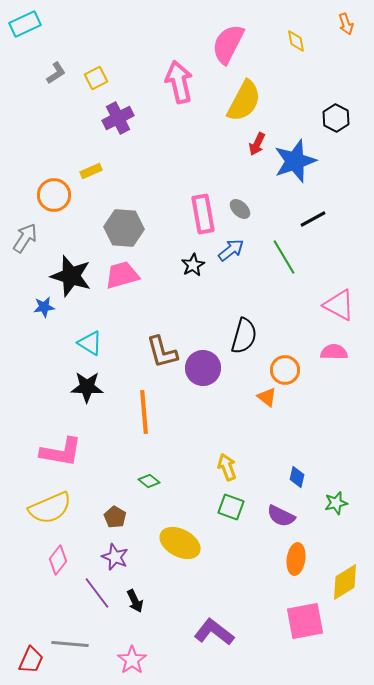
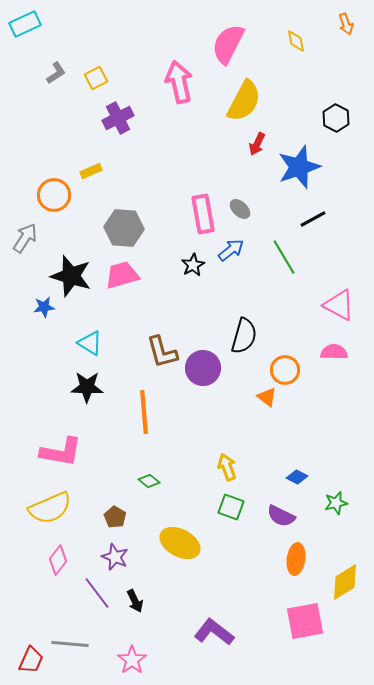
blue star at (295, 161): moved 4 px right, 6 px down
blue diamond at (297, 477): rotated 75 degrees counterclockwise
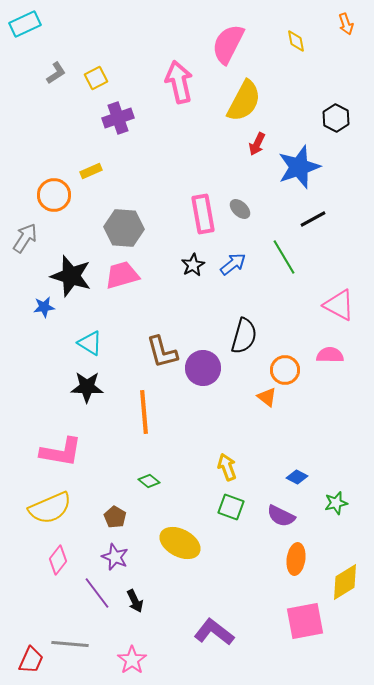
purple cross at (118, 118): rotated 8 degrees clockwise
blue arrow at (231, 250): moved 2 px right, 14 px down
pink semicircle at (334, 352): moved 4 px left, 3 px down
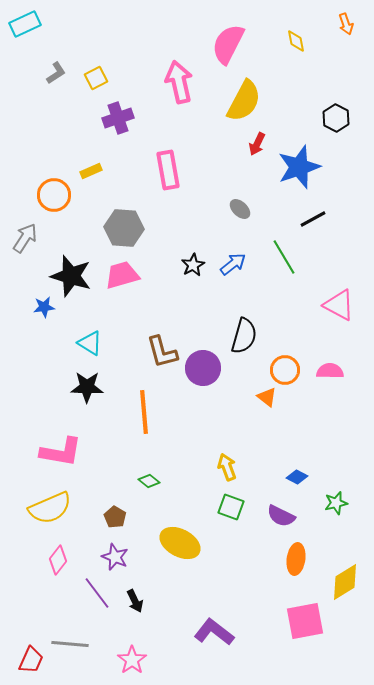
pink rectangle at (203, 214): moved 35 px left, 44 px up
pink semicircle at (330, 355): moved 16 px down
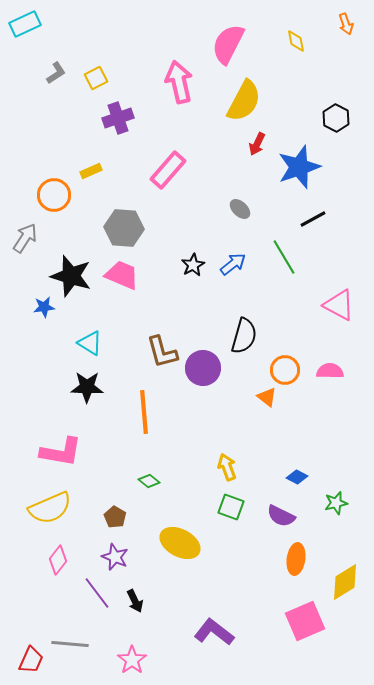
pink rectangle at (168, 170): rotated 51 degrees clockwise
pink trapezoid at (122, 275): rotated 39 degrees clockwise
pink square at (305, 621): rotated 12 degrees counterclockwise
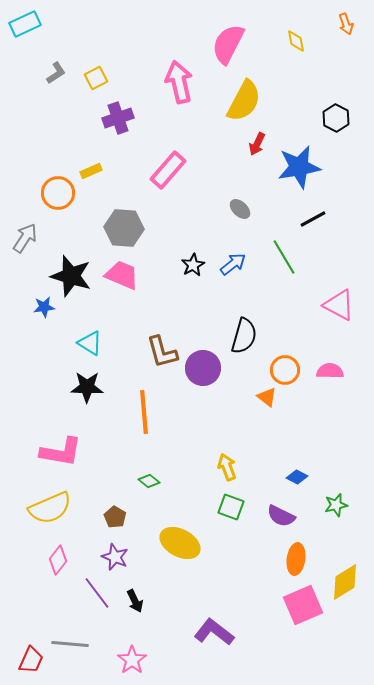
blue star at (299, 167): rotated 9 degrees clockwise
orange circle at (54, 195): moved 4 px right, 2 px up
green star at (336, 503): moved 2 px down
pink square at (305, 621): moved 2 px left, 16 px up
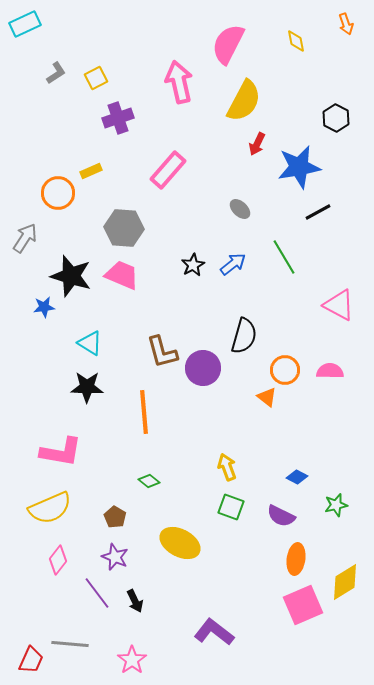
black line at (313, 219): moved 5 px right, 7 px up
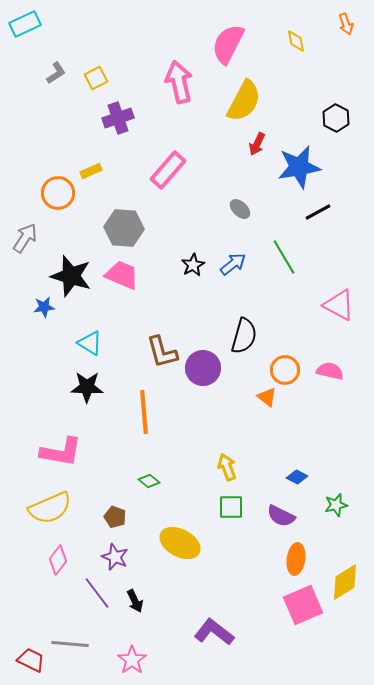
pink semicircle at (330, 371): rotated 12 degrees clockwise
green square at (231, 507): rotated 20 degrees counterclockwise
brown pentagon at (115, 517): rotated 10 degrees counterclockwise
red trapezoid at (31, 660): rotated 88 degrees counterclockwise
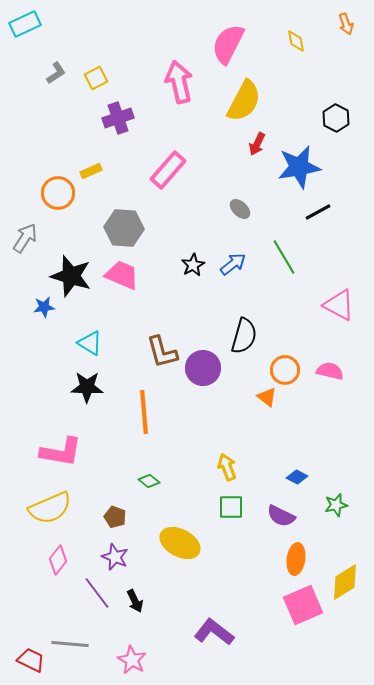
pink star at (132, 660): rotated 8 degrees counterclockwise
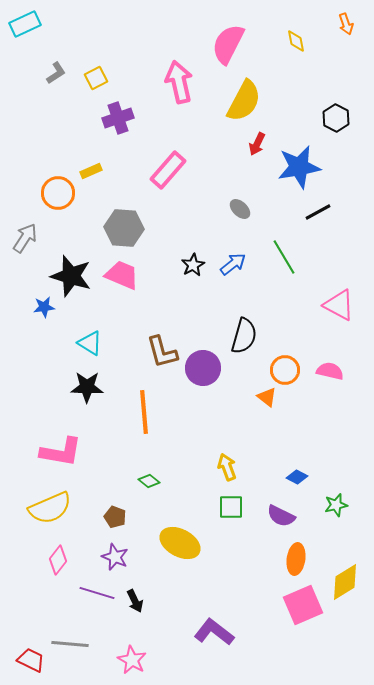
purple line at (97, 593): rotated 36 degrees counterclockwise
